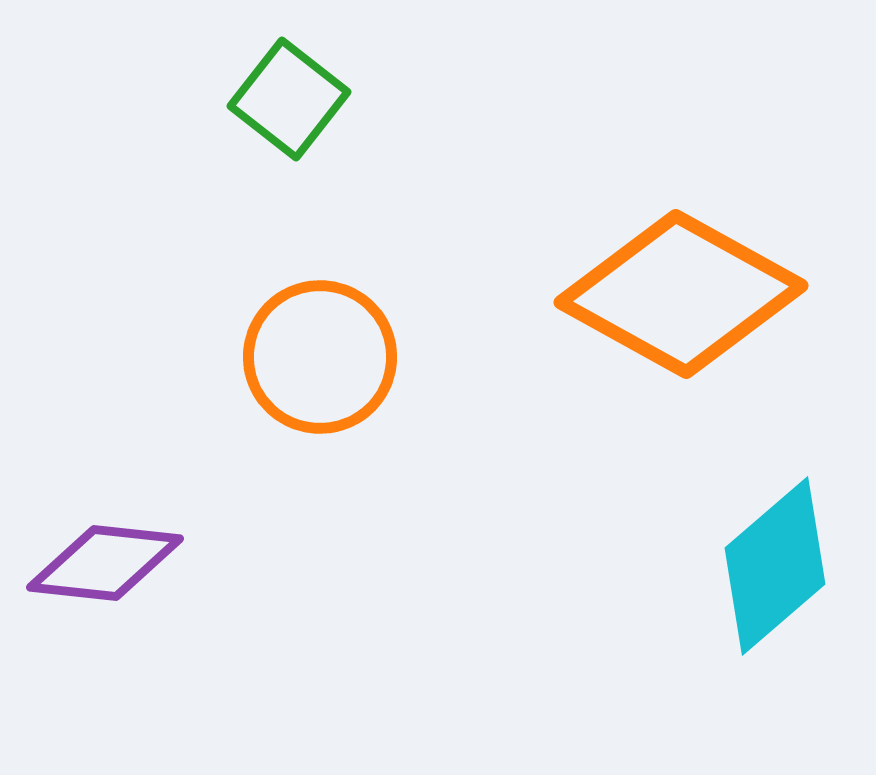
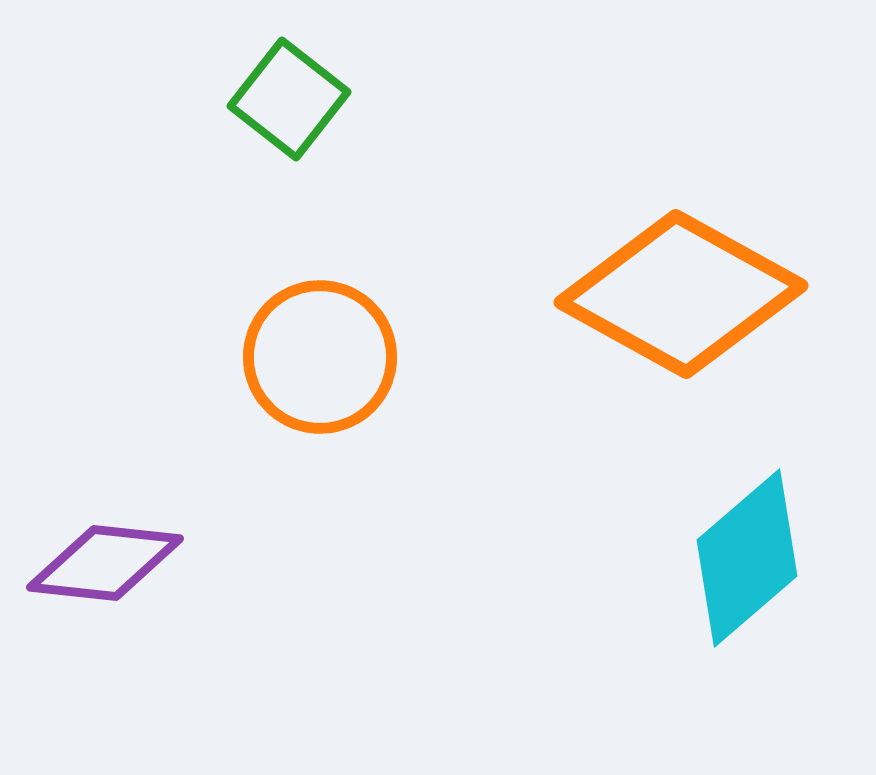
cyan diamond: moved 28 px left, 8 px up
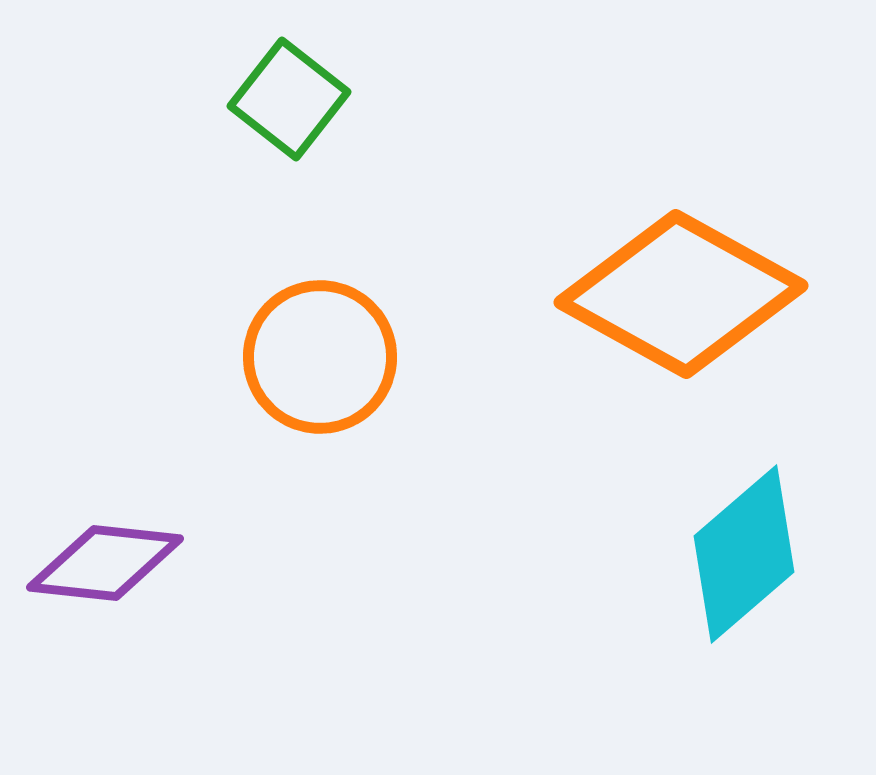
cyan diamond: moved 3 px left, 4 px up
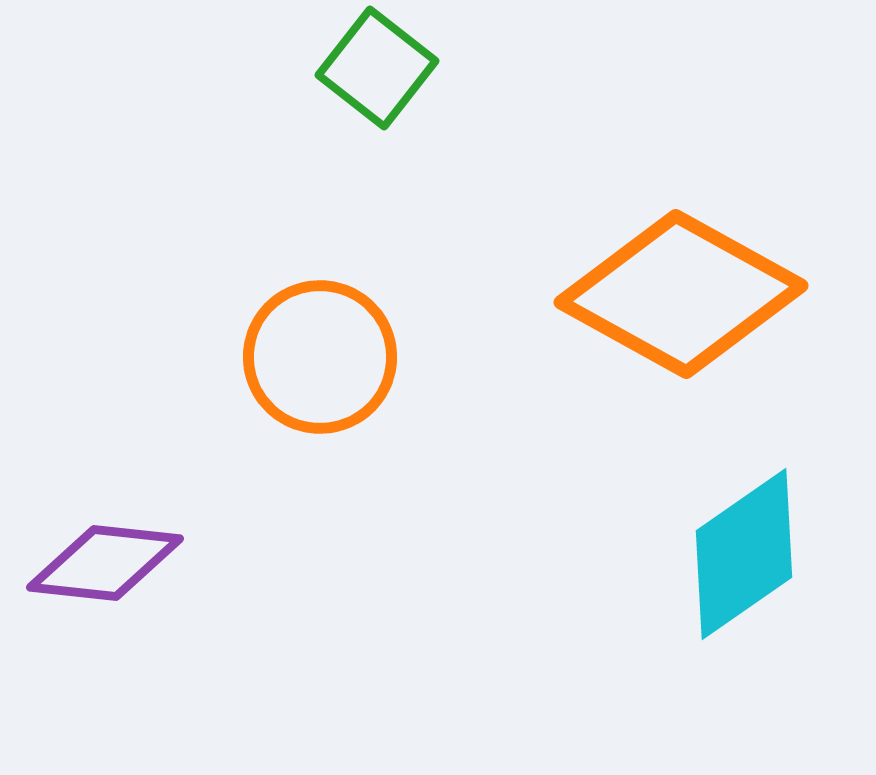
green square: moved 88 px right, 31 px up
cyan diamond: rotated 6 degrees clockwise
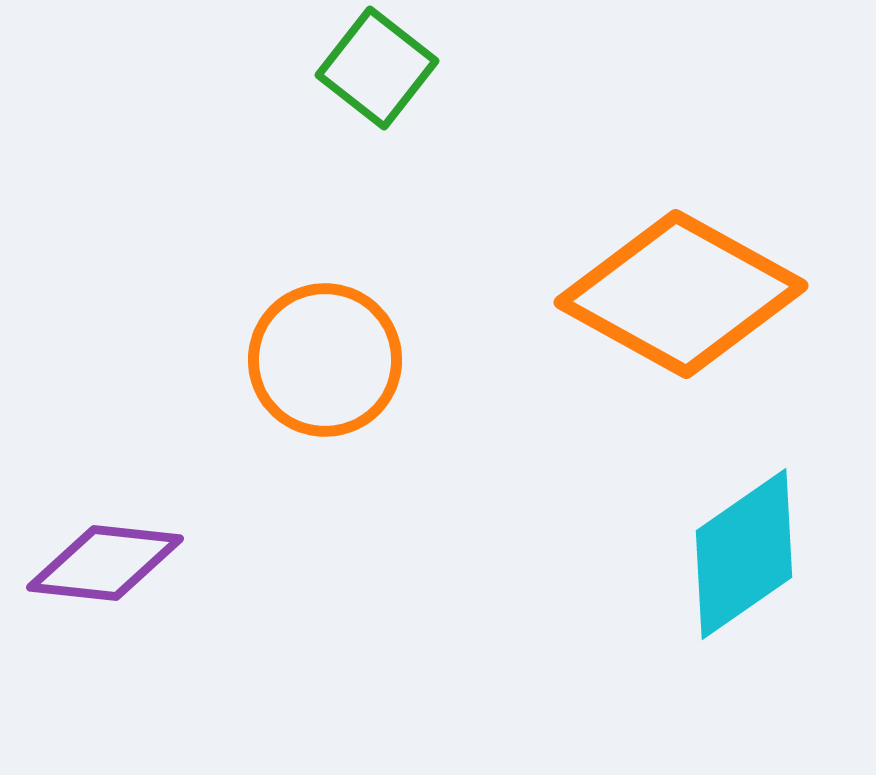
orange circle: moved 5 px right, 3 px down
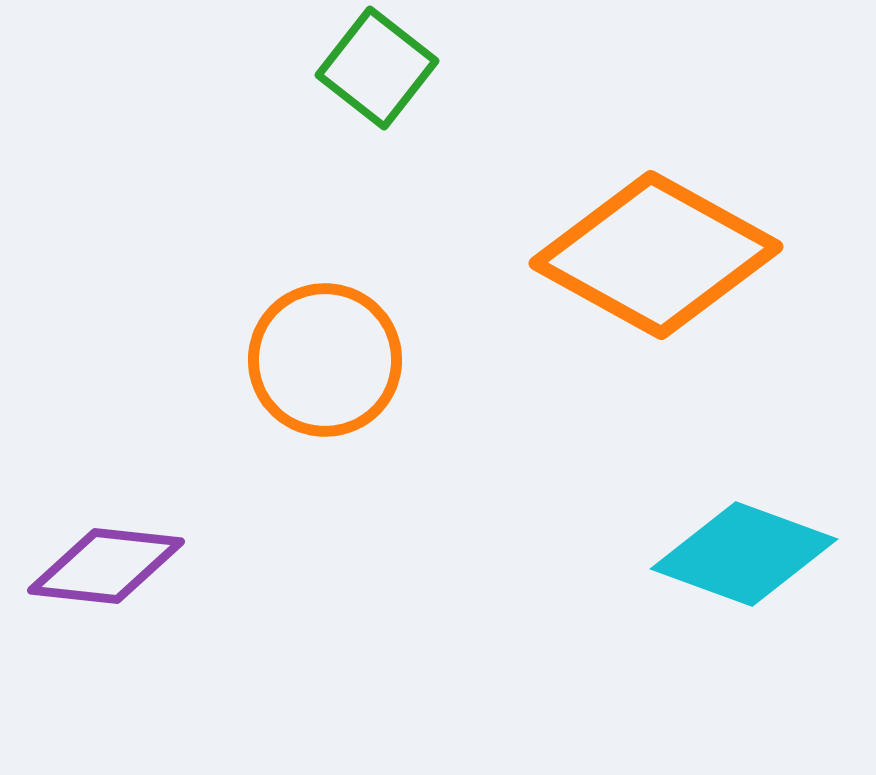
orange diamond: moved 25 px left, 39 px up
cyan diamond: rotated 55 degrees clockwise
purple diamond: moved 1 px right, 3 px down
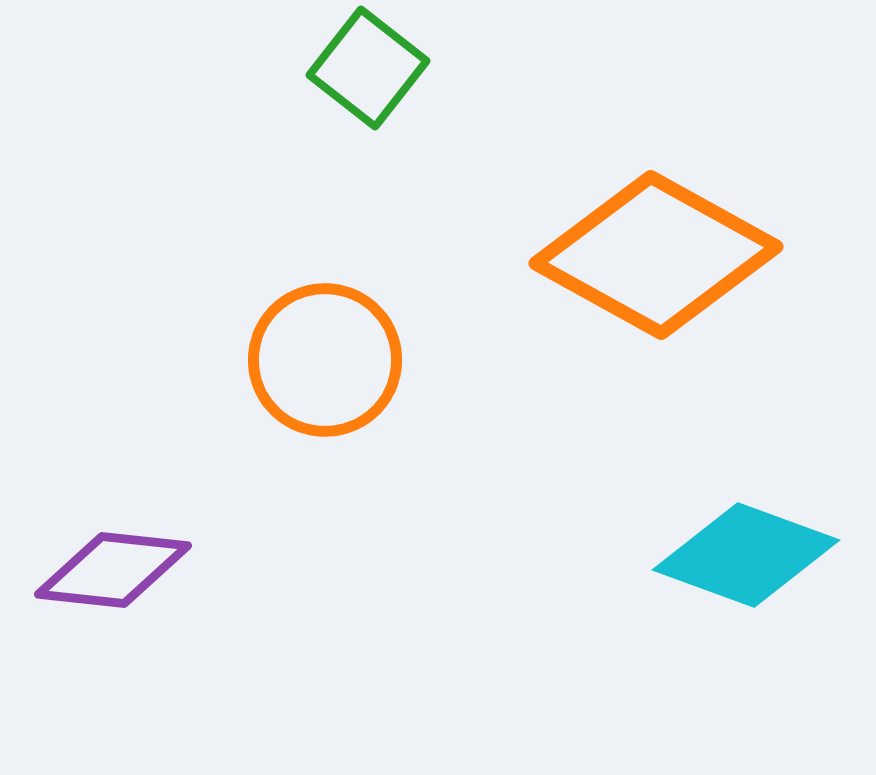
green square: moved 9 px left
cyan diamond: moved 2 px right, 1 px down
purple diamond: moved 7 px right, 4 px down
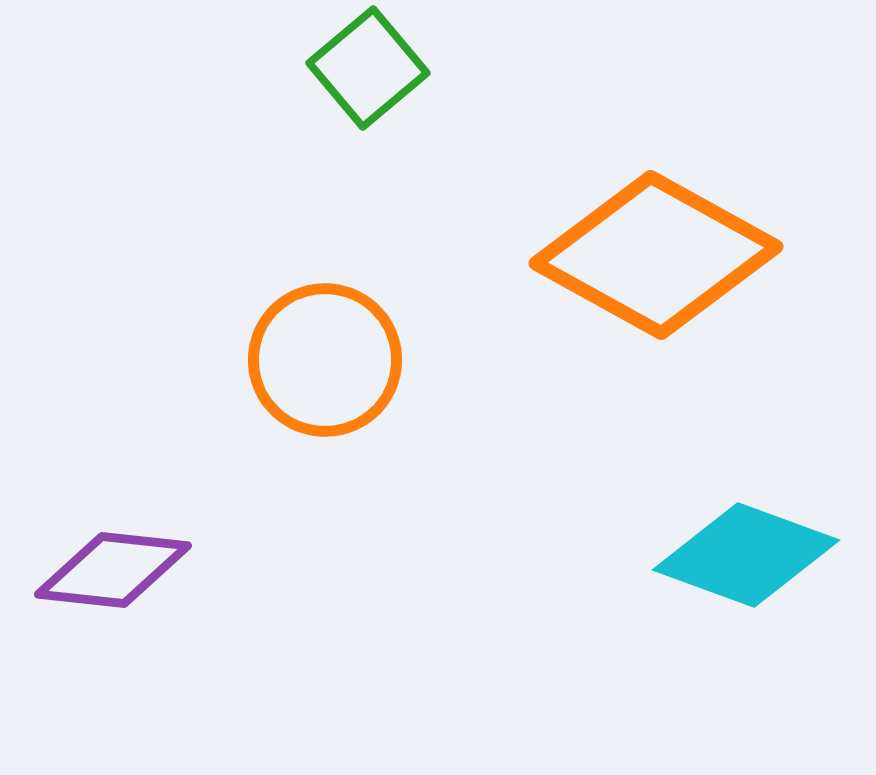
green square: rotated 12 degrees clockwise
